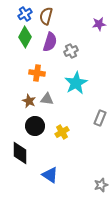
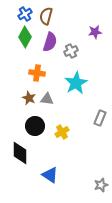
purple star: moved 4 px left, 8 px down
brown star: moved 3 px up
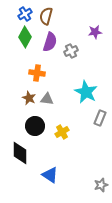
cyan star: moved 10 px right, 9 px down; rotated 15 degrees counterclockwise
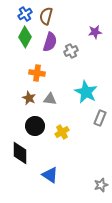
gray triangle: moved 3 px right
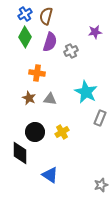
black circle: moved 6 px down
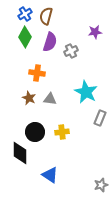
yellow cross: rotated 24 degrees clockwise
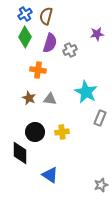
purple star: moved 2 px right, 2 px down
purple semicircle: moved 1 px down
gray cross: moved 1 px left, 1 px up
orange cross: moved 1 px right, 3 px up
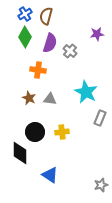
gray cross: moved 1 px down; rotated 24 degrees counterclockwise
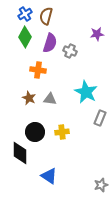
gray cross: rotated 16 degrees counterclockwise
blue triangle: moved 1 px left, 1 px down
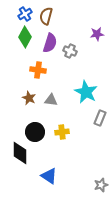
gray triangle: moved 1 px right, 1 px down
